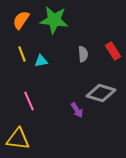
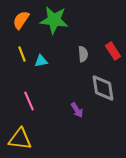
gray diamond: moved 2 px right, 5 px up; rotated 64 degrees clockwise
yellow triangle: moved 2 px right
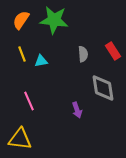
purple arrow: rotated 14 degrees clockwise
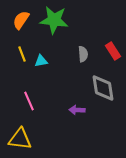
purple arrow: rotated 112 degrees clockwise
